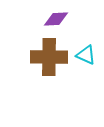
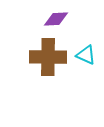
brown cross: moved 1 px left
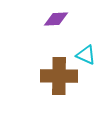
brown cross: moved 11 px right, 19 px down
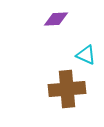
brown cross: moved 8 px right, 13 px down; rotated 6 degrees counterclockwise
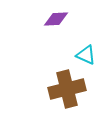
brown cross: rotated 9 degrees counterclockwise
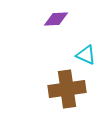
brown cross: rotated 6 degrees clockwise
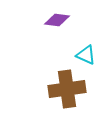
purple diamond: moved 1 px right, 1 px down; rotated 10 degrees clockwise
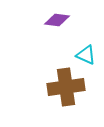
brown cross: moved 1 px left, 2 px up
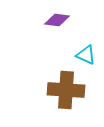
brown cross: moved 3 px down; rotated 12 degrees clockwise
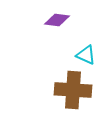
brown cross: moved 7 px right
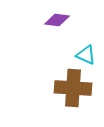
brown cross: moved 2 px up
